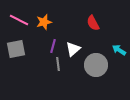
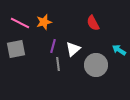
pink line: moved 1 px right, 3 px down
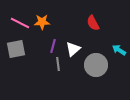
orange star: moved 2 px left; rotated 14 degrees clockwise
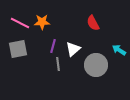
gray square: moved 2 px right
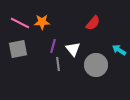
red semicircle: rotated 112 degrees counterclockwise
white triangle: rotated 28 degrees counterclockwise
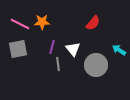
pink line: moved 1 px down
purple line: moved 1 px left, 1 px down
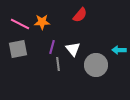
red semicircle: moved 13 px left, 8 px up
cyan arrow: rotated 32 degrees counterclockwise
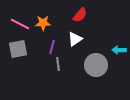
orange star: moved 1 px right, 1 px down
white triangle: moved 2 px right, 10 px up; rotated 35 degrees clockwise
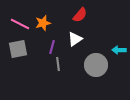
orange star: rotated 14 degrees counterclockwise
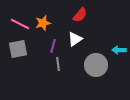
purple line: moved 1 px right, 1 px up
